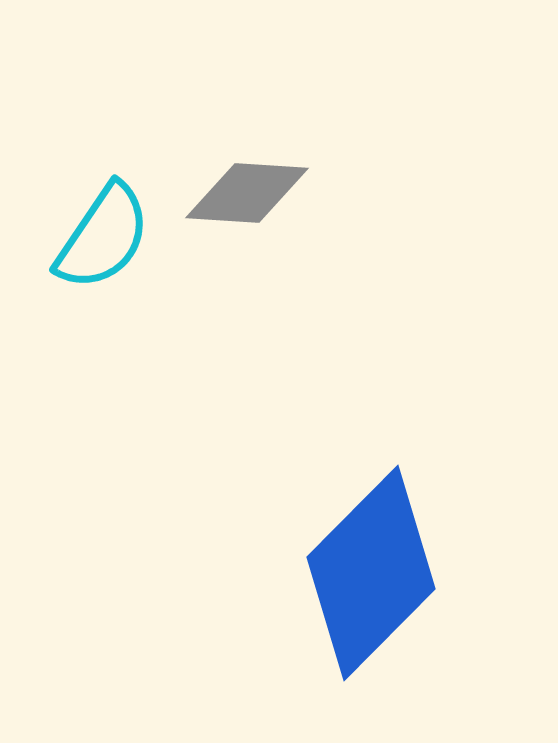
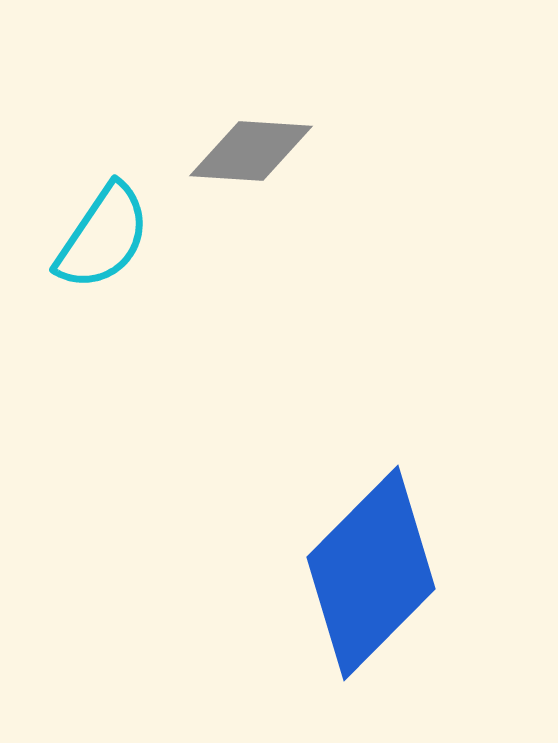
gray diamond: moved 4 px right, 42 px up
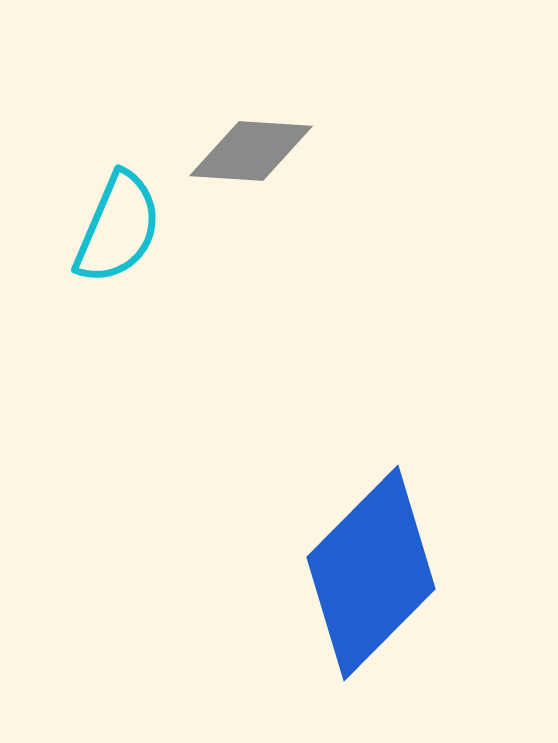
cyan semicircle: moved 15 px right, 9 px up; rotated 11 degrees counterclockwise
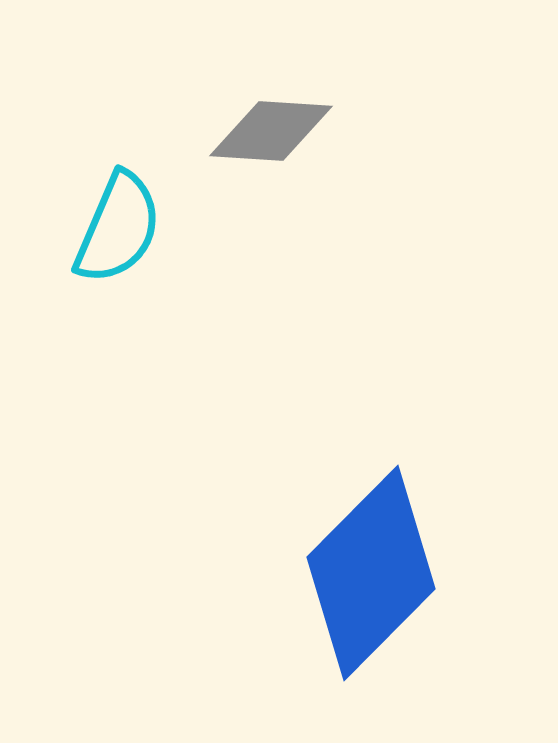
gray diamond: moved 20 px right, 20 px up
